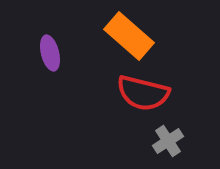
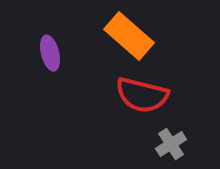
red semicircle: moved 1 px left, 2 px down
gray cross: moved 3 px right, 3 px down
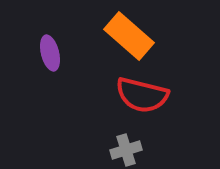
gray cross: moved 45 px left, 6 px down; rotated 16 degrees clockwise
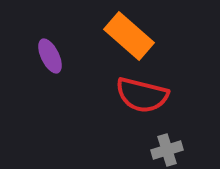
purple ellipse: moved 3 px down; rotated 12 degrees counterclockwise
gray cross: moved 41 px right
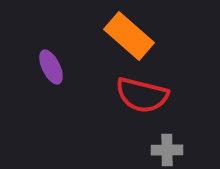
purple ellipse: moved 1 px right, 11 px down
gray cross: rotated 16 degrees clockwise
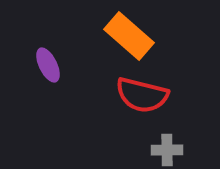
purple ellipse: moved 3 px left, 2 px up
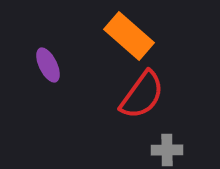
red semicircle: rotated 68 degrees counterclockwise
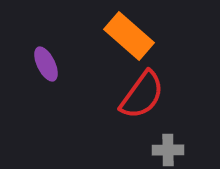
purple ellipse: moved 2 px left, 1 px up
gray cross: moved 1 px right
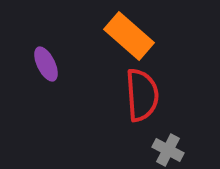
red semicircle: rotated 40 degrees counterclockwise
gray cross: rotated 28 degrees clockwise
